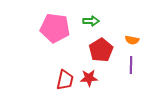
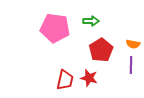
orange semicircle: moved 1 px right, 4 px down
red star: rotated 18 degrees clockwise
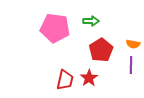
red star: rotated 24 degrees clockwise
